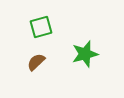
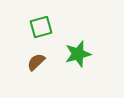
green star: moved 7 px left
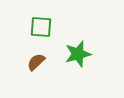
green square: rotated 20 degrees clockwise
